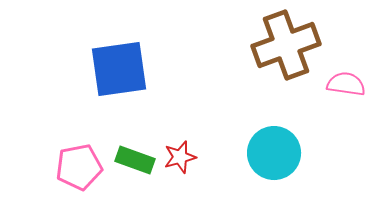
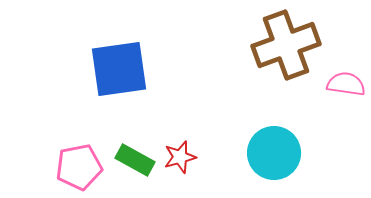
green rectangle: rotated 9 degrees clockwise
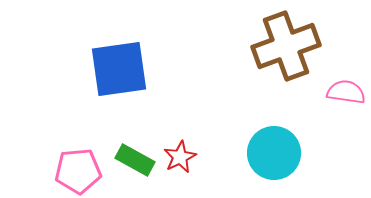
brown cross: moved 1 px down
pink semicircle: moved 8 px down
red star: rotated 12 degrees counterclockwise
pink pentagon: moved 1 px left, 4 px down; rotated 6 degrees clockwise
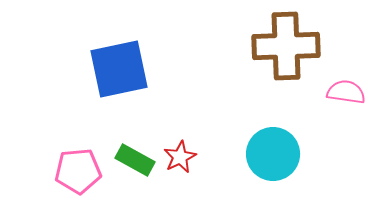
brown cross: rotated 18 degrees clockwise
blue square: rotated 4 degrees counterclockwise
cyan circle: moved 1 px left, 1 px down
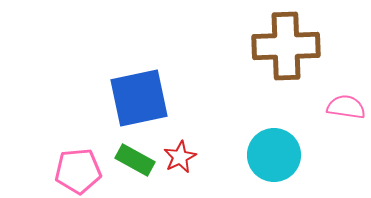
blue square: moved 20 px right, 29 px down
pink semicircle: moved 15 px down
cyan circle: moved 1 px right, 1 px down
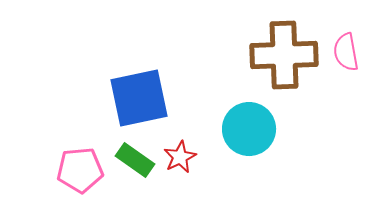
brown cross: moved 2 px left, 9 px down
pink semicircle: moved 55 px up; rotated 108 degrees counterclockwise
cyan circle: moved 25 px left, 26 px up
green rectangle: rotated 6 degrees clockwise
pink pentagon: moved 2 px right, 1 px up
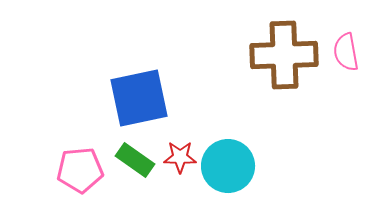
cyan circle: moved 21 px left, 37 px down
red star: rotated 28 degrees clockwise
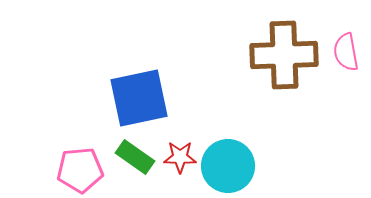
green rectangle: moved 3 px up
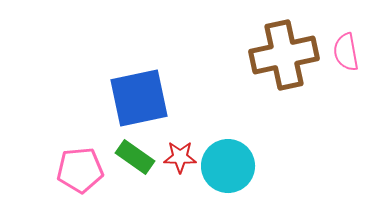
brown cross: rotated 10 degrees counterclockwise
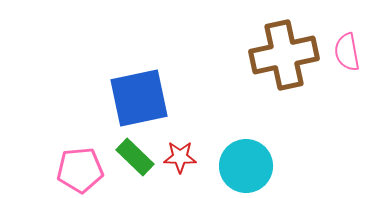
pink semicircle: moved 1 px right
green rectangle: rotated 9 degrees clockwise
cyan circle: moved 18 px right
